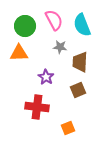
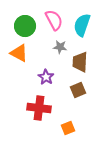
cyan semicircle: rotated 40 degrees clockwise
orange triangle: rotated 30 degrees clockwise
red cross: moved 2 px right, 1 px down
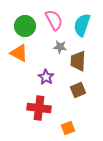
brown trapezoid: moved 2 px left, 1 px up
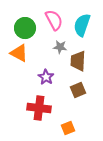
green circle: moved 2 px down
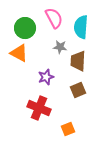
pink semicircle: moved 2 px up
cyan semicircle: moved 1 px left, 2 px down; rotated 15 degrees counterclockwise
purple star: rotated 21 degrees clockwise
red cross: rotated 15 degrees clockwise
orange square: moved 1 px down
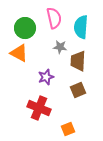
pink semicircle: rotated 15 degrees clockwise
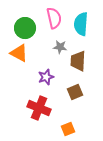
cyan semicircle: moved 3 px up
brown square: moved 3 px left, 2 px down
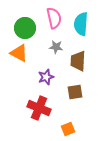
gray star: moved 4 px left
brown square: rotated 14 degrees clockwise
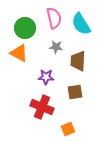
cyan semicircle: rotated 35 degrees counterclockwise
purple star: rotated 21 degrees clockwise
red cross: moved 3 px right, 1 px up
